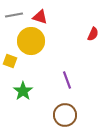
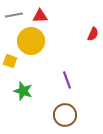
red triangle: moved 1 px up; rotated 21 degrees counterclockwise
green star: rotated 18 degrees counterclockwise
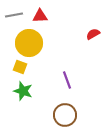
red semicircle: rotated 144 degrees counterclockwise
yellow circle: moved 2 px left, 2 px down
yellow square: moved 10 px right, 6 px down
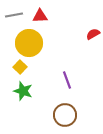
yellow square: rotated 24 degrees clockwise
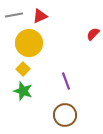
red triangle: rotated 21 degrees counterclockwise
red semicircle: rotated 16 degrees counterclockwise
yellow square: moved 3 px right, 2 px down
purple line: moved 1 px left, 1 px down
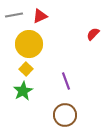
yellow circle: moved 1 px down
yellow square: moved 3 px right
green star: rotated 24 degrees clockwise
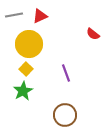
red semicircle: rotated 96 degrees counterclockwise
purple line: moved 8 px up
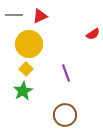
gray line: rotated 12 degrees clockwise
red semicircle: rotated 72 degrees counterclockwise
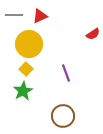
brown circle: moved 2 px left, 1 px down
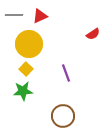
green star: rotated 24 degrees clockwise
